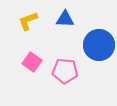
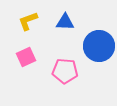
blue triangle: moved 3 px down
blue circle: moved 1 px down
pink square: moved 6 px left, 5 px up; rotated 30 degrees clockwise
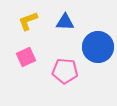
blue circle: moved 1 px left, 1 px down
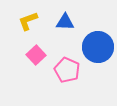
pink square: moved 10 px right, 2 px up; rotated 18 degrees counterclockwise
pink pentagon: moved 2 px right, 1 px up; rotated 20 degrees clockwise
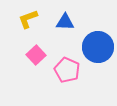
yellow L-shape: moved 2 px up
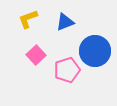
blue triangle: rotated 24 degrees counterclockwise
blue circle: moved 3 px left, 4 px down
pink pentagon: rotated 30 degrees clockwise
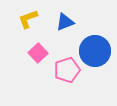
pink square: moved 2 px right, 2 px up
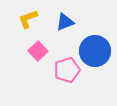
pink square: moved 2 px up
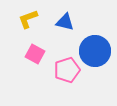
blue triangle: rotated 36 degrees clockwise
pink square: moved 3 px left, 3 px down; rotated 18 degrees counterclockwise
